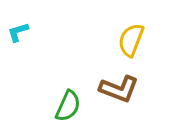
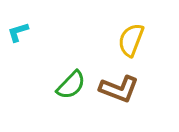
green semicircle: moved 3 px right, 21 px up; rotated 20 degrees clockwise
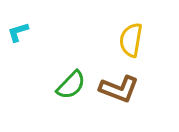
yellow semicircle: rotated 12 degrees counterclockwise
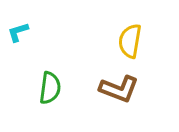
yellow semicircle: moved 1 px left, 1 px down
green semicircle: moved 21 px left, 3 px down; rotated 36 degrees counterclockwise
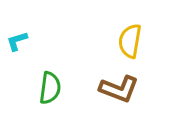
cyan L-shape: moved 1 px left, 9 px down
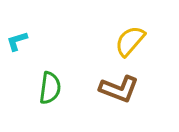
yellow semicircle: rotated 32 degrees clockwise
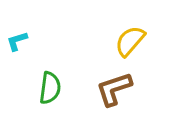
brown L-shape: moved 5 px left; rotated 141 degrees clockwise
